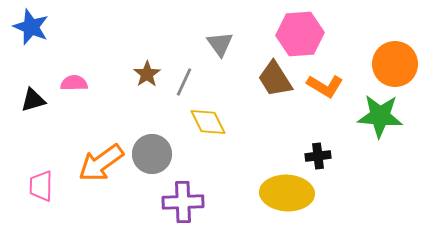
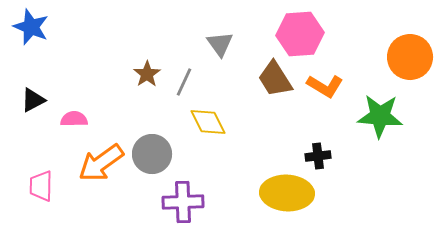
orange circle: moved 15 px right, 7 px up
pink semicircle: moved 36 px down
black triangle: rotated 12 degrees counterclockwise
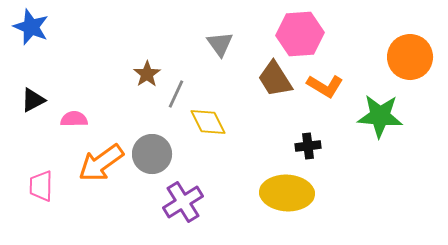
gray line: moved 8 px left, 12 px down
black cross: moved 10 px left, 10 px up
purple cross: rotated 30 degrees counterclockwise
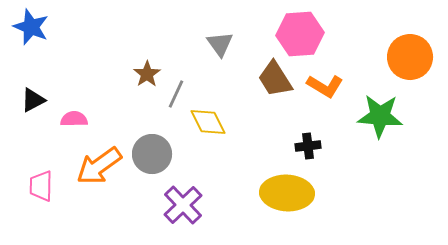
orange arrow: moved 2 px left, 3 px down
purple cross: moved 3 px down; rotated 12 degrees counterclockwise
